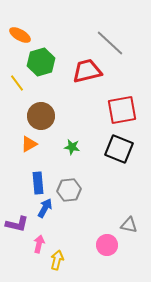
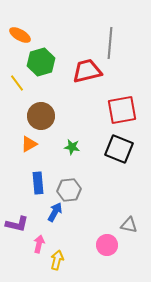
gray line: rotated 52 degrees clockwise
blue arrow: moved 10 px right, 4 px down
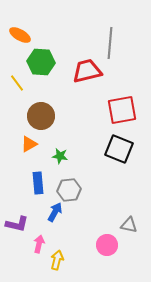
green hexagon: rotated 20 degrees clockwise
green star: moved 12 px left, 9 px down
